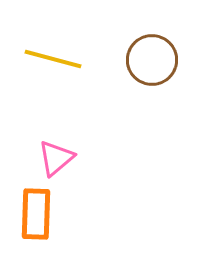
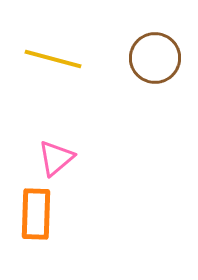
brown circle: moved 3 px right, 2 px up
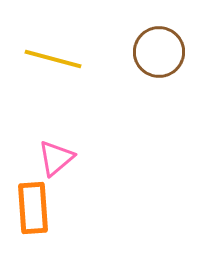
brown circle: moved 4 px right, 6 px up
orange rectangle: moved 3 px left, 6 px up; rotated 6 degrees counterclockwise
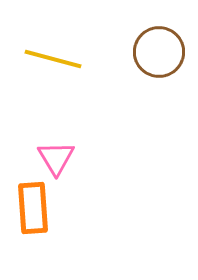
pink triangle: rotated 21 degrees counterclockwise
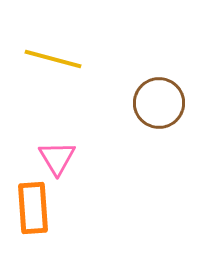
brown circle: moved 51 px down
pink triangle: moved 1 px right
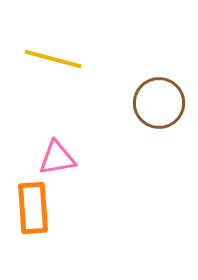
pink triangle: rotated 51 degrees clockwise
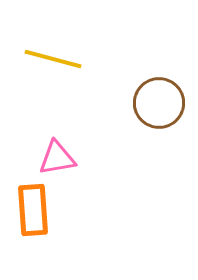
orange rectangle: moved 2 px down
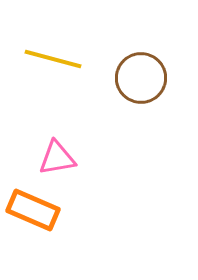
brown circle: moved 18 px left, 25 px up
orange rectangle: rotated 63 degrees counterclockwise
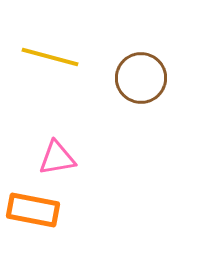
yellow line: moved 3 px left, 2 px up
orange rectangle: rotated 12 degrees counterclockwise
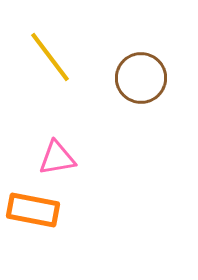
yellow line: rotated 38 degrees clockwise
